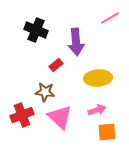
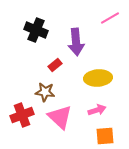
red rectangle: moved 1 px left
orange square: moved 2 px left, 4 px down
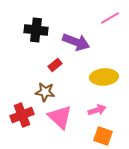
black cross: rotated 15 degrees counterclockwise
purple arrow: rotated 64 degrees counterclockwise
yellow ellipse: moved 6 px right, 1 px up
orange square: moved 2 px left; rotated 24 degrees clockwise
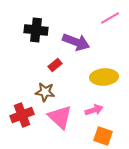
pink arrow: moved 3 px left
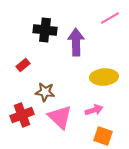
black cross: moved 9 px right
purple arrow: rotated 112 degrees counterclockwise
red rectangle: moved 32 px left
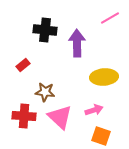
purple arrow: moved 1 px right, 1 px down
red cross: moved 2 px right, 1 px down; rotated 25 degrees clockwise
orange square: moved 2 px left
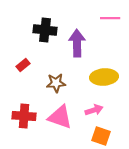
pink line: rotated 30 degrees clockwise
brown star: moved 11 px right, 9 px up; rotated 12 degrees counterclockwise
pink triangle: rotated 24 degrees counterclockwise
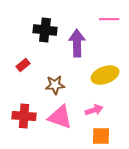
pink line: moved 1 px left, 1 px down
yellow ellipse: moved 1 px right, 2 px up; rotated 16 degrees counterclockwise
brown star: moved 1 px left, 2 px down
orange square: rotated 18 degrees counterclockwise
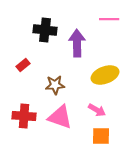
pink arrow: moved 3 px right; rotated 48 degrees clockwise
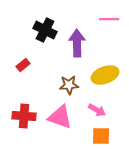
black cross: rotated 20 degrees clockwise
brown star: moved 14 px right
